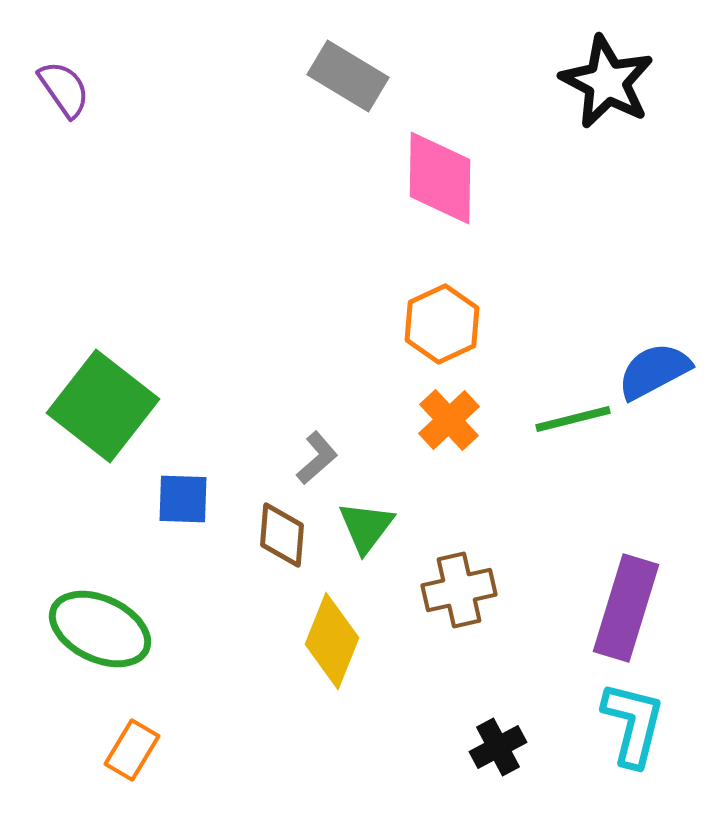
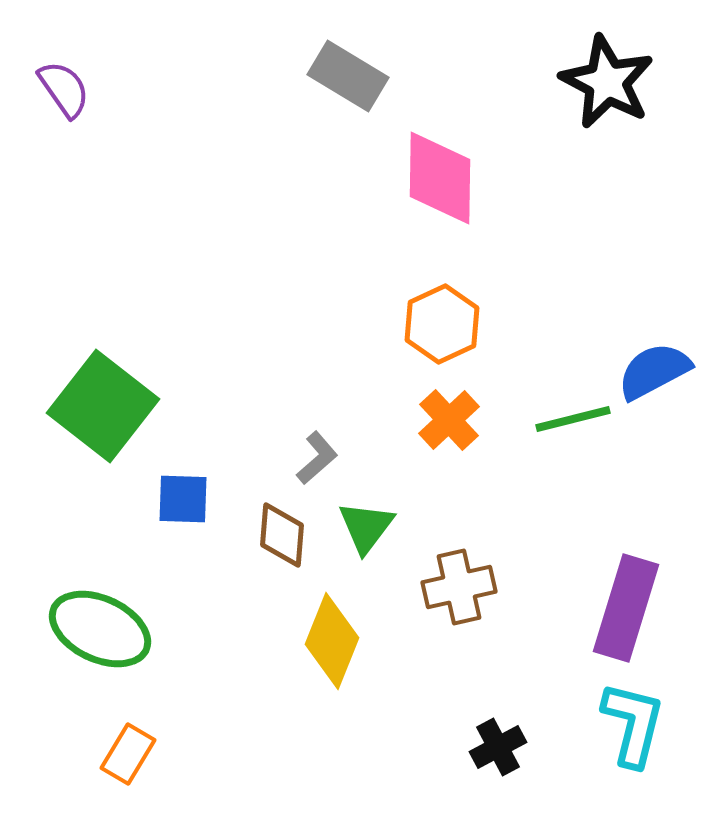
brown cross: moved 3 px up
orange rectangle: moved 4 px left, 4 px down
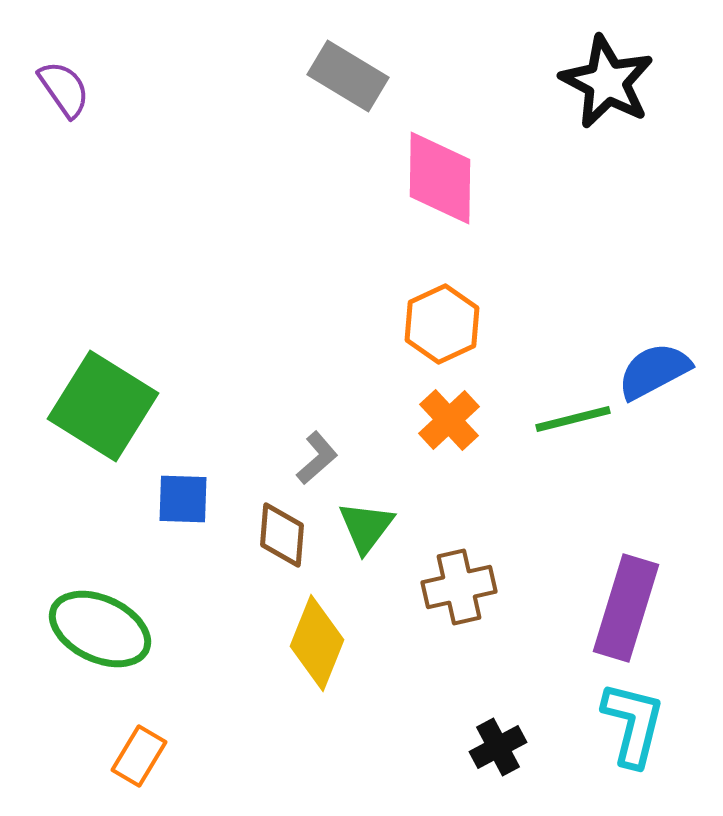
green square: rotated 6 degrees counterclockwise
yellow diamond: moved 15 px left, 2 px down
orange rectangle: moved 11 px right, 2 px down
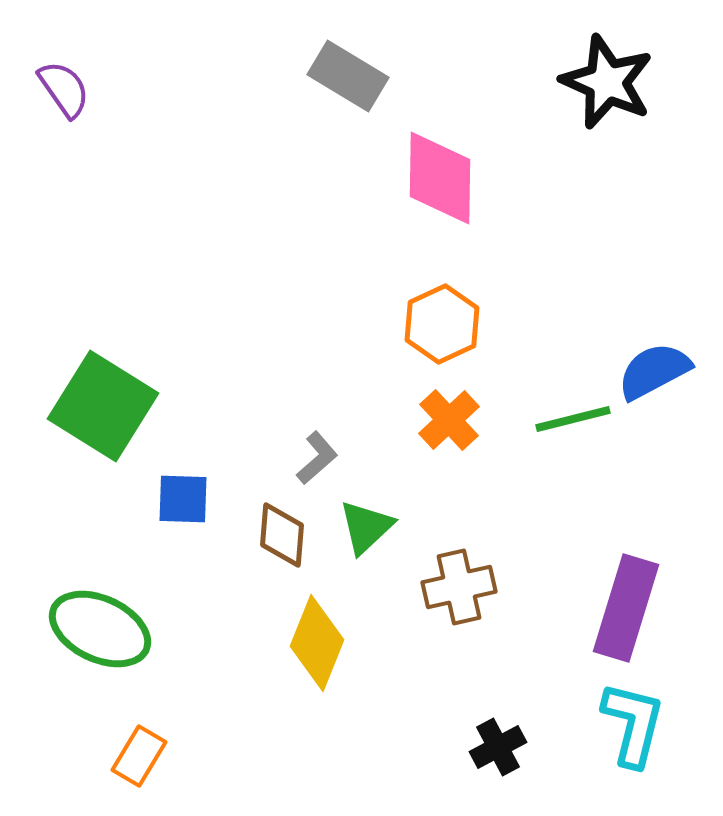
black star: rotated 4 degrees counterclockwise
green triangle: rotated 10 degrees clockwise
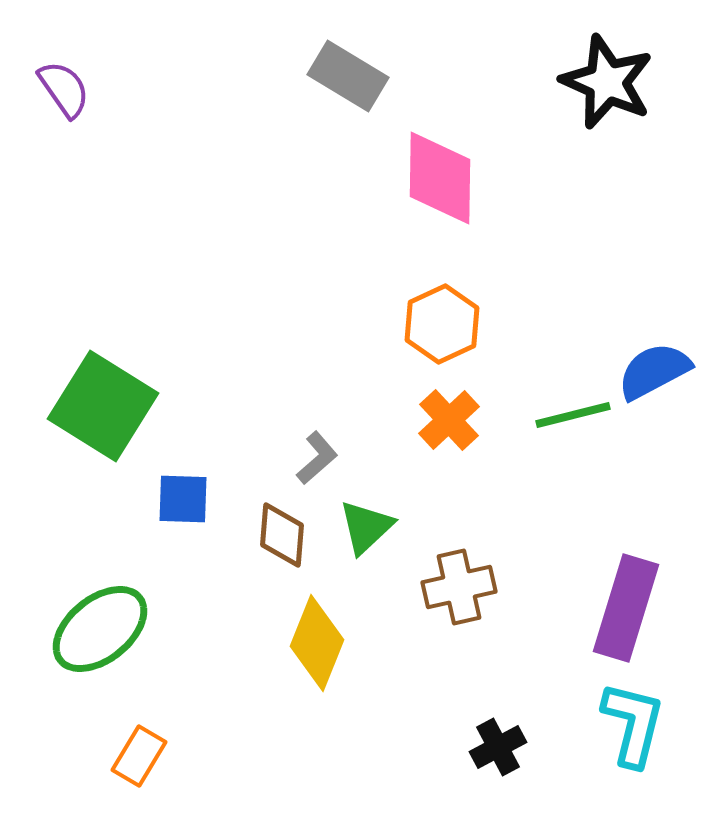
green line: moved 4 px up
green ellipse: rotated 64 degrees counterclockwise
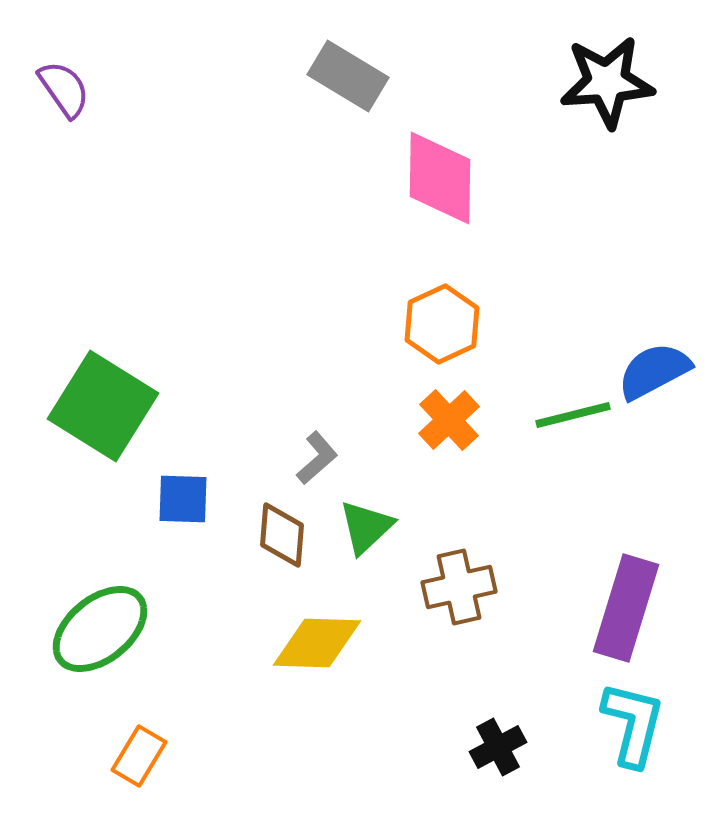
black star: rotated 28 degrees counterclockwise
yellow diamond: rotated 70 degrees clockwise
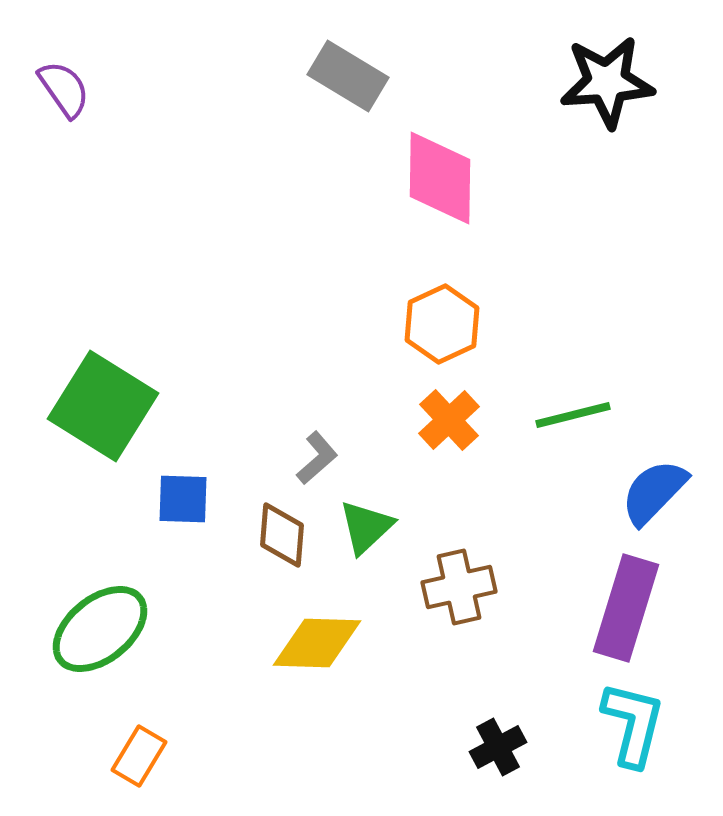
blue semicircle: moved 121 px down; rotated 18 degrees counterclockwise
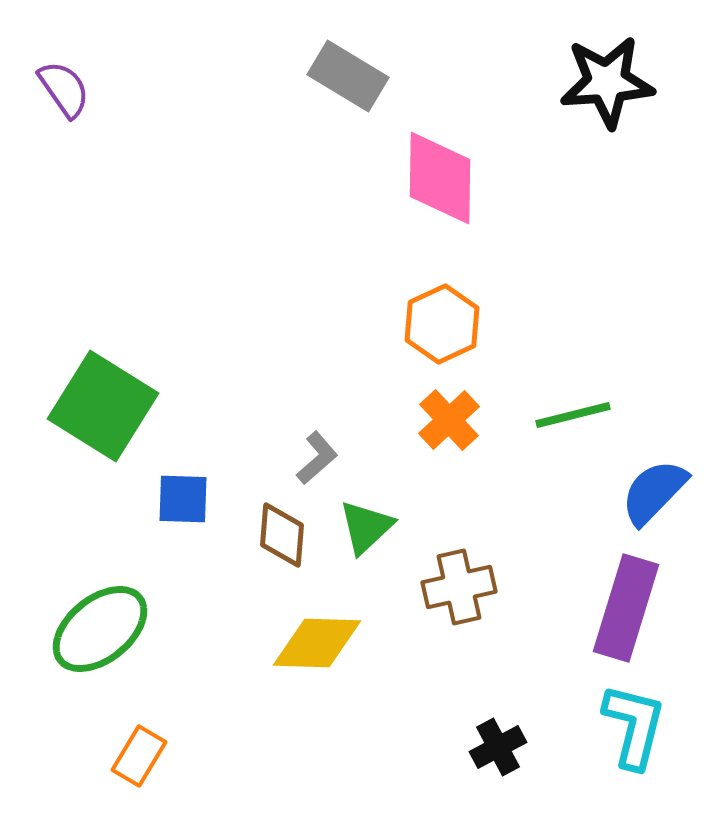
cyan L-shape: moved 1 px right, 2 px down
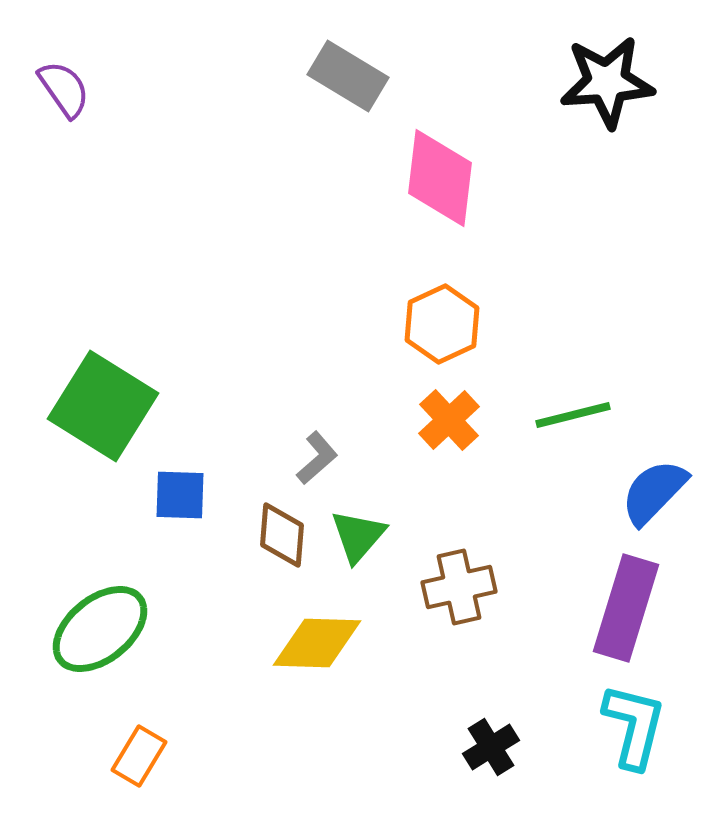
pink diamond: rotated 6 degrees clockwise
blue square: moved 3 px left, 4 px up
green triangle: moved 8 px left, 9 px down; rotated 6 degrees counterclockwise
black cross: moved 7 px left; rotated 4 degrees counterclockwise
